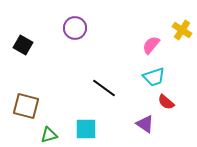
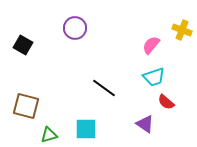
yellow cross: rotated 12 degrees counterclockwise
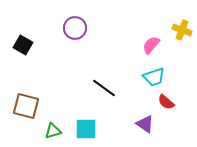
green triangle: moved 4 px right, 4 px up
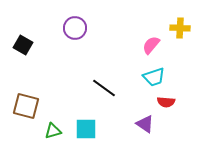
yellow cross: moved 2 px left, 2 px up; rotated 18 degrees counterclockwise
red semicircle: rotated 36 degrees counterclockwise
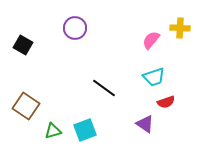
pink semicircle: moved 5 px up
red semicircle: rotated 24 degrees counterclockwise
brown square: rotated 20 degrees clockwise
cyan square: moved 1 px left, 1 px down; rotated 20 degrees counterclockwise
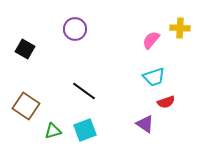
purple circle: moved 1 px down
black square: moved 2 px right, 4 px down
black line: moved 20 px left, 3 px down
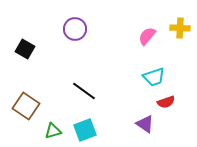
pink semicircle: moved 4 px left, 4 px up
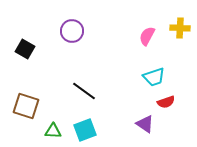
purple circle: moved 3 px left, 2 px down
pink semicircle: rotated 12 degrees counterclockwise
brown square: rotated 16 degrees counterclockwise
green triangle: rotated 18 degrees clockwise
